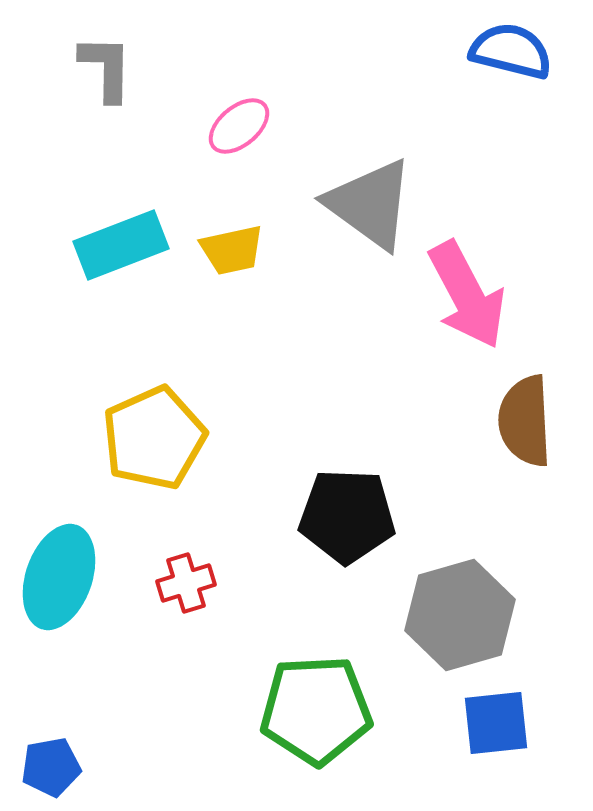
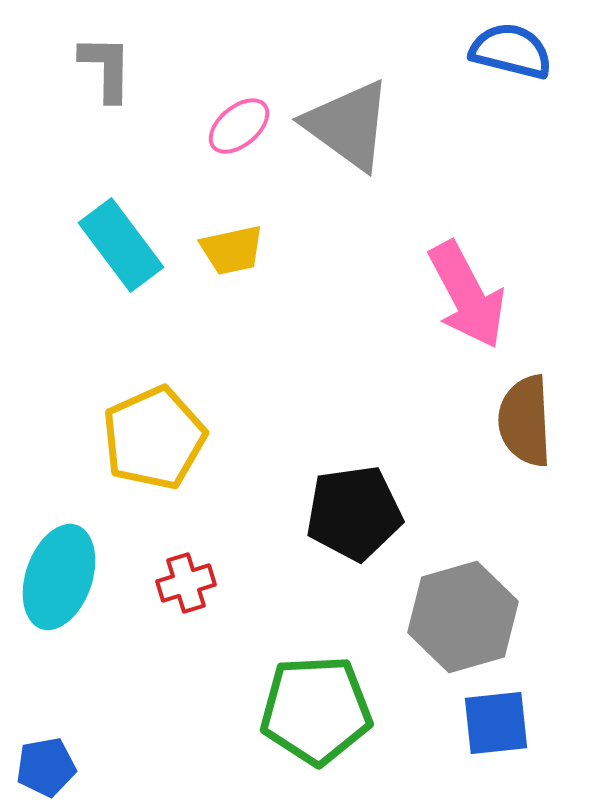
gray triangle: moved 22 px left, 79 px up
cyan rectangle: rotated 74 degrees clockwise
black pentagon: moved 7 px right, 3 px up; rotated 10 degrees counterclockwise
gray hexagon: moved 3 px right, 2 px down
blue pentagon: moved 5 px left
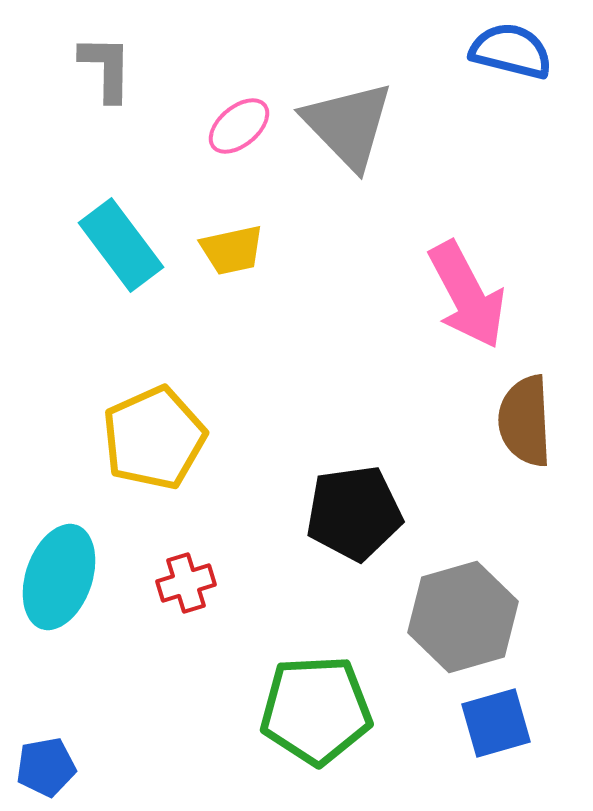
gray triangle: rotated 10 degrees clockwise
blue square: rotated 10 degrees counterclockwise
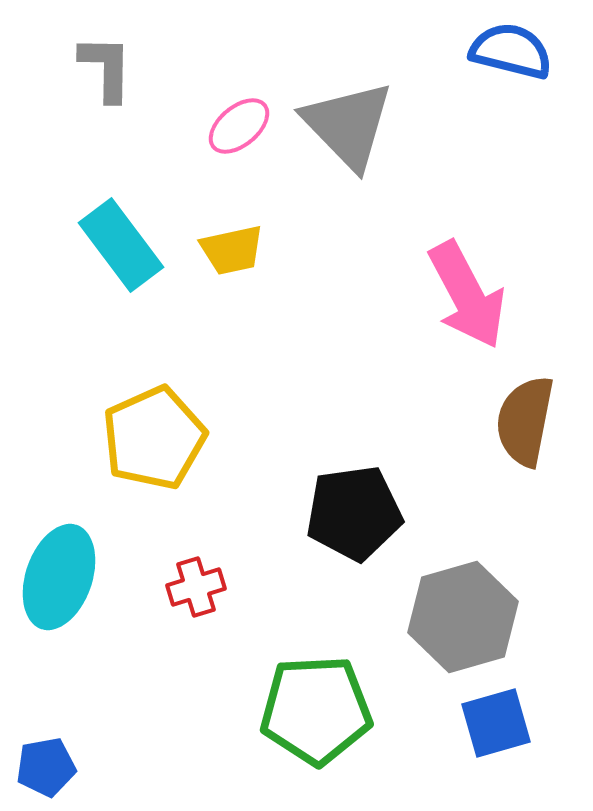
brown semicircle: rotated 14 degrees clockwise
red cross: moved 10 px right, 4 px down
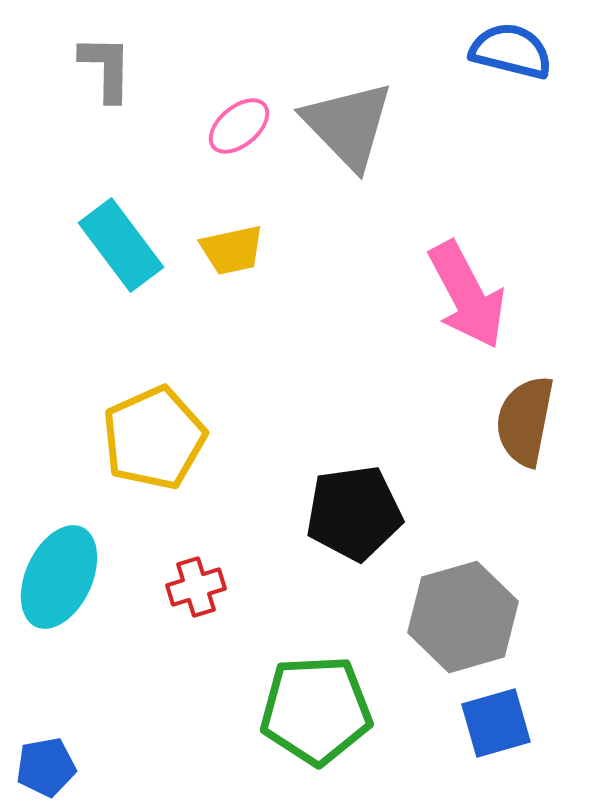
cyan ellipse: rotated 6 degrees clockwise
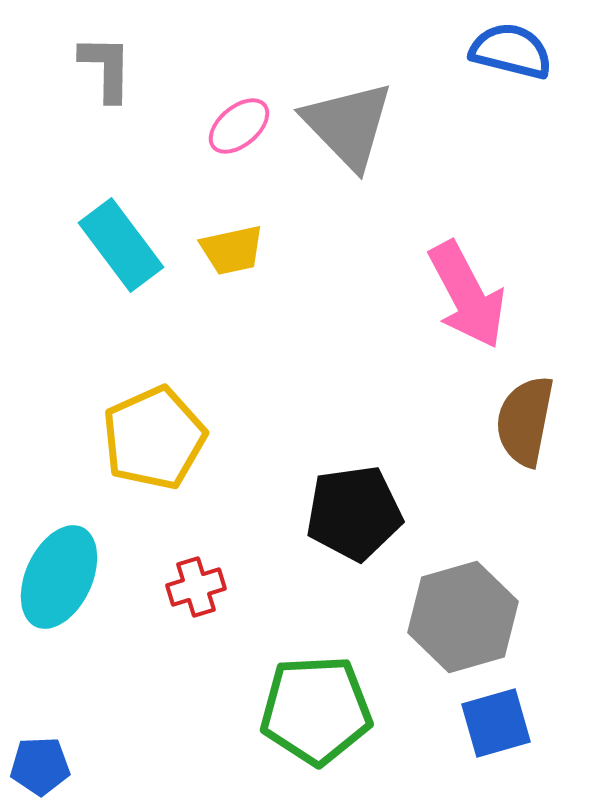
blue pentagon: moved 6 px left, 1 px up; rotated 8 degrees clockwise
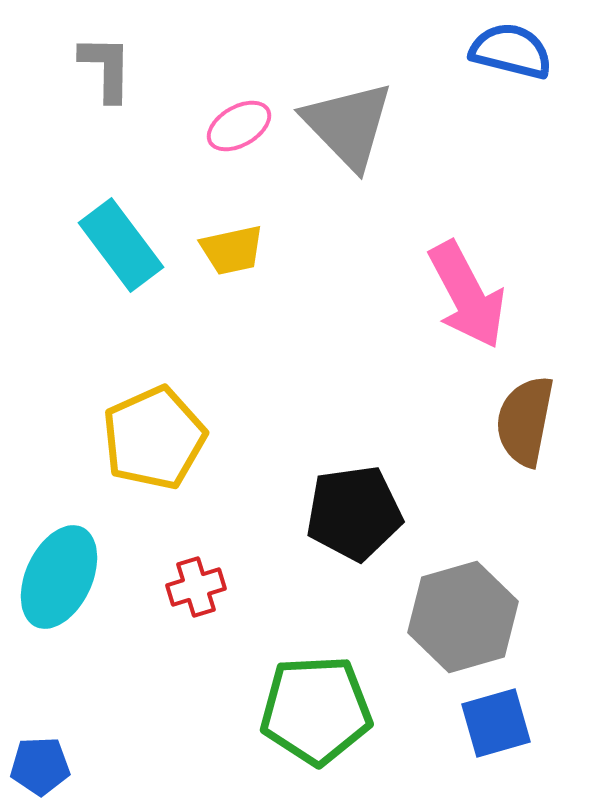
pink ellipse: rotated 10 degrees clockwise
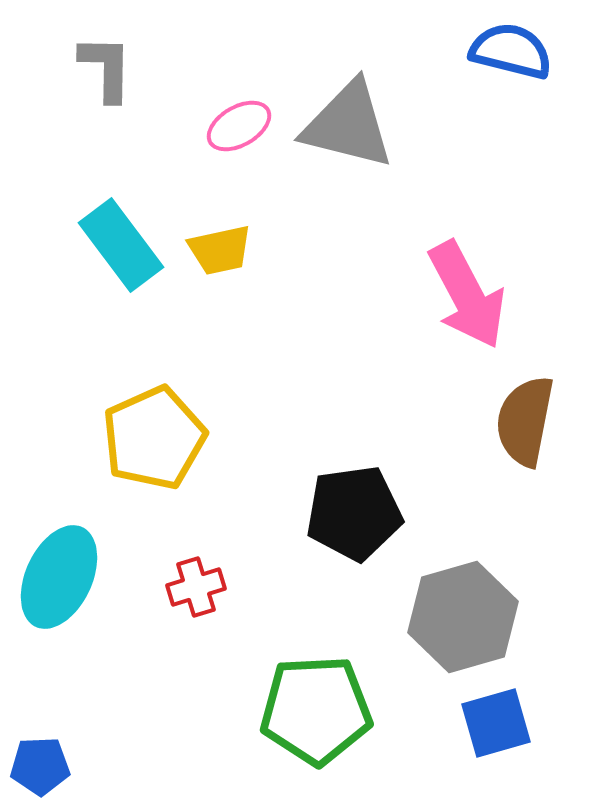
gray triangle: rotated 32 degrees counterclockwise
yellow trapezoid: moved 12 px left
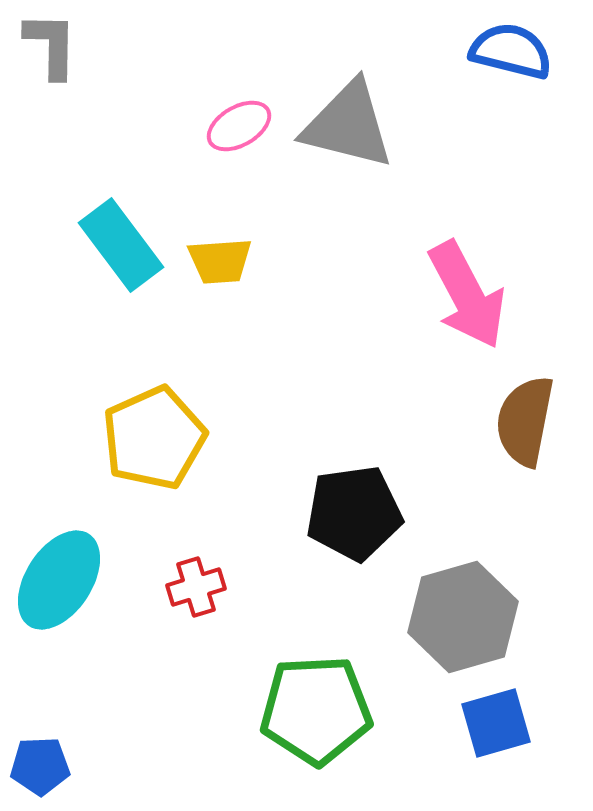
gray L-shape: moved 55 px left, 23 px up
yellow trapezoid: moved 11 px down; rotated 8 degrees clockwise
cyan ellipse: moved 3 px down; rotated 8 degrees clockwise
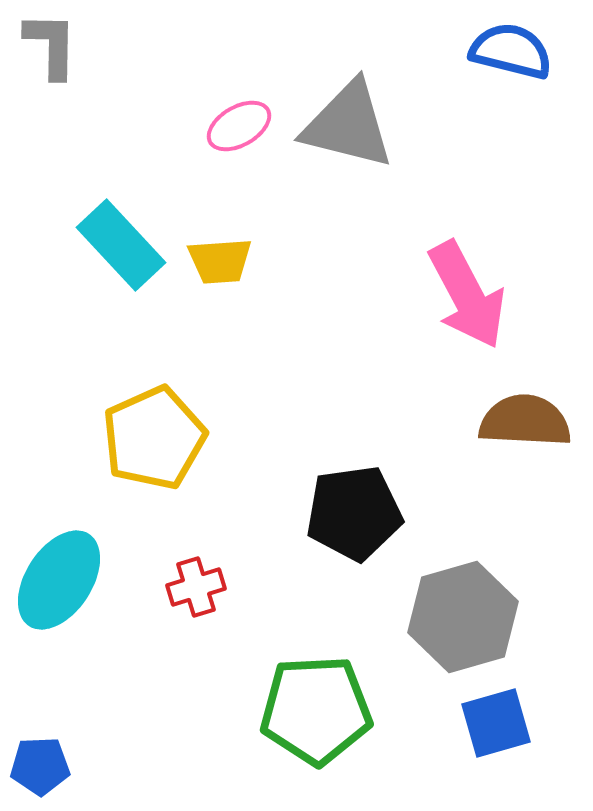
cyan rectangle: rotated 6 degrees counterclockwise
brown semicircle: rotated 82 degrees clockwise
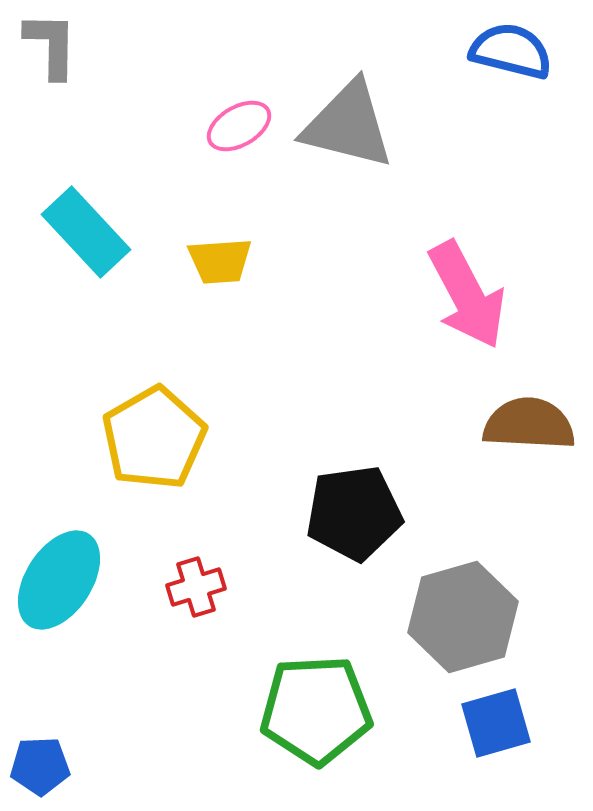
cyan rectangle: moved 35 px left, 13 px up
brown semicircle: moved 4 px right, 3 px down
yellow pentagon: rotated 6 degrees counterclockwise
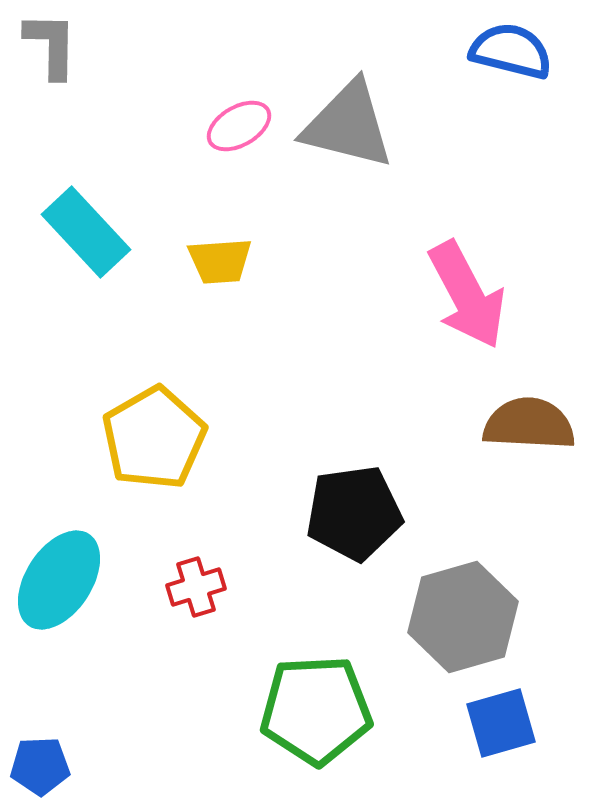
blue square: moved 5 px right
